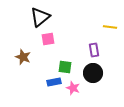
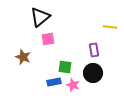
pink star: moved 3 px up
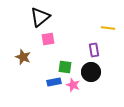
yellow line: moved 2 px left, 1 px down
black circle: moved 2 px left, 1 px up
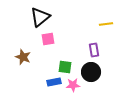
yellow line: moved 2 px left, 4 px up; rotated 16 degrees counterclockwise
pink star: rotated 24 degrees counterclockwise
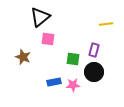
pink square: rotated 16 degrees clockwise
purple rectangle: rotated 24 degrees clockwise
green square: moved 8 px right, 8 px up
black circle: moved 3 px right
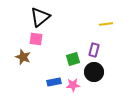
pink square: moved 12 px left
green square: rotated 24 degrees counterclockwise
